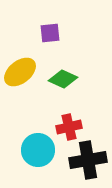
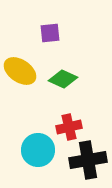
yellow ellipse: moved 1 px up; rotated 72 degrees clockwise
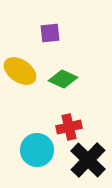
cyan circle: moved 1 px left
black cross: rotated 36 degrees counterclockwise
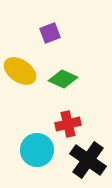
purple square: rotated 15 degrees counterclockwise
red cross: moved 1 px left, 3 px up
black cross: rotated 9 degrees counterclockwise
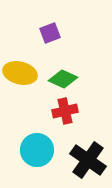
yellow ellipse: moved 2 px down; rotated 20 degrees counterclockwise
red cross: moved 3 px left, 13 px up
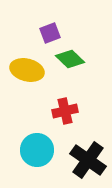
yellow ellipse: moved 7 px right, 3 px up
green diamond: moved 7 px right, 20 px up; rotated 20 degrees clockwise
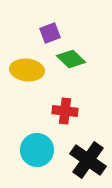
green diamond: moved 1 px right
yellow ellipse: rotated 8 degrees counterclockwise
red cross: rotated 20 degrees clockwise
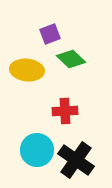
purple square: moved 1 px down
red cross: rotated 10 degrees counterclockwise
black cross: moved 12 px left
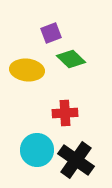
purple square: moved 1 px right, 1 px up
red cross: moved 2 px down
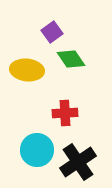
purple square: moved 1 px right, 1 px up; rotated 15 degrees counterclockwise
green diamond: rotated 12 degrees clockwise
black cross: moved 2 px right, 2 px down; rotated 21 degrees clockwise
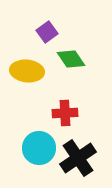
purple square: moved 5 px left
yellow ellipse: moved 1 px down
cyan circle: moved 2 px right, 2 px up
black cross: moved 4 px up
